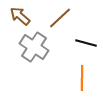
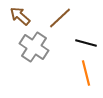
orange line: moved 4 px right, 5 px up; rotated 15 degrees counterclockwise
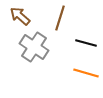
brown line: rotated 30 degrees counterclockwise
orange line: rotated 60 degrees counterclockwise
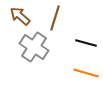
brown line: moved 5 px left
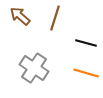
gray cross: moved 21 px down
